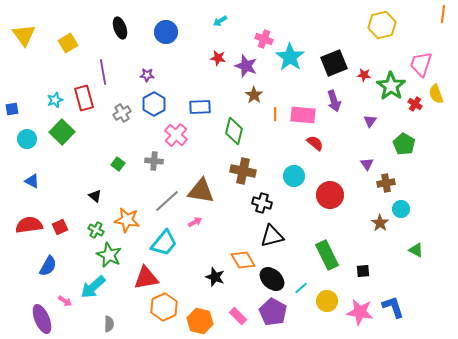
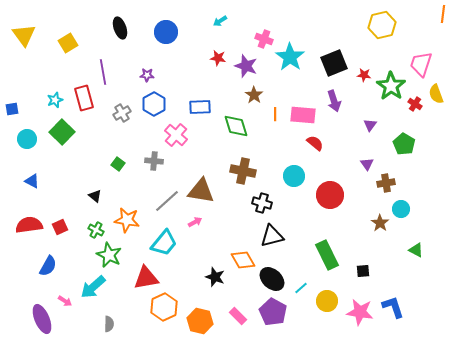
purple triangle at (370, 121): moved 4 px down
green diamond at (234, 131): moved 2 px right, 5 px up; rotated 32 degrees counterclockwise
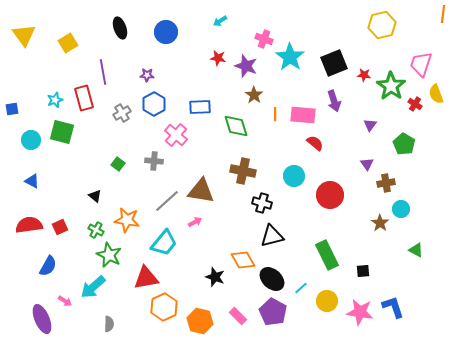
green square at (62, 132): rotated 30 degrees counterclockwise
cyan circle at (27, 139): moved 4 px right, 1 px down
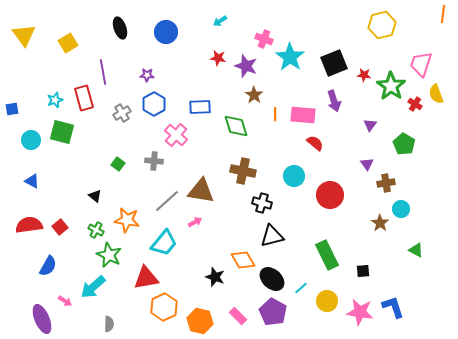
red square at (60, 227): rotated 14 degrees counterclockwise
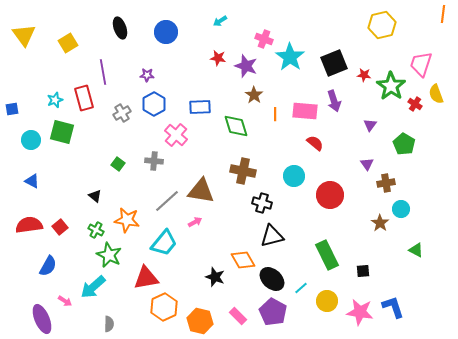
pink rectangle at (303, 115): moved 2 px right, 4 px up
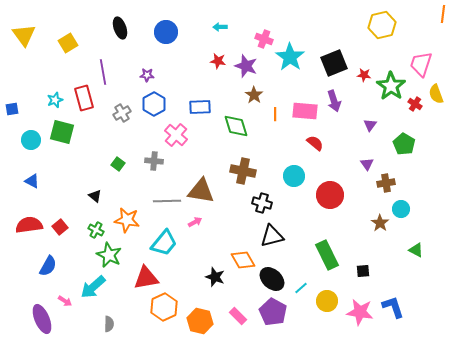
cyan arrow at (220, 21): moved 6 px down; rotated 32 degrees clockwise
red star at (218, 58): moved 3 px down
gray line at (167, 201): rotated 40 degrees clockwise
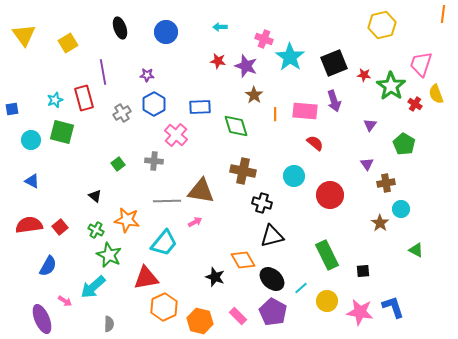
green square at (118, 164): rotated 16 degrees clockwise
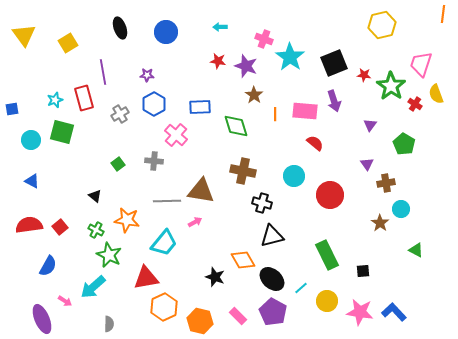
gray cross at (122, 113): moved 2 px left, 1 px down
blue L-shape at (393, 307): moved 1 px right, 5 px down; rotated 25 degrees counterclockwise
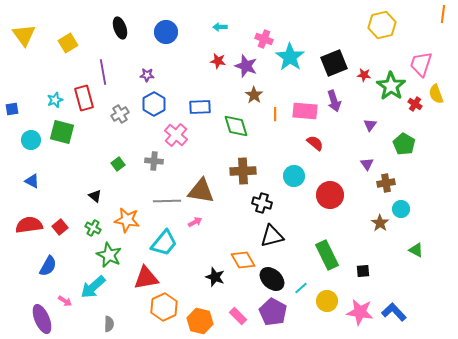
brown cross at (243, 171): rotated 15 degrees counterclockwise
green cross at (96, 230): moved 3 px left, 2 px up
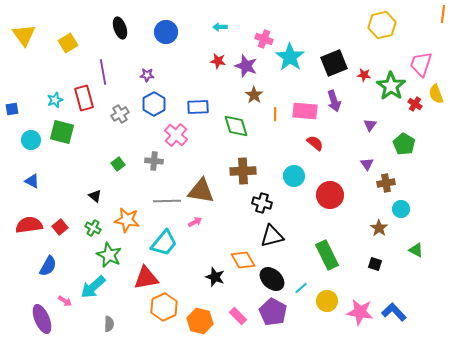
blue rectangle at (200, 107): moved 2 px left
brown star at (380, 223): moved 1 px left, 5 px down
black square at (363, 271): moved 12 px right, 7 px up; rotated 24 degrees clockwise
